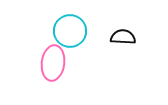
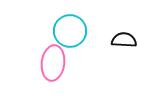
black semicircle: moved 1 px right, 3 px down
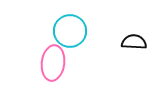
black semicircle: moved 10 px right, 2 px down
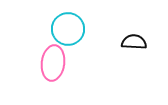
cyan circle: moved 2 px left, 2 px up
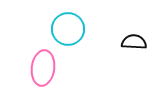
pink ellipse: moved 10 px left, 5 px down
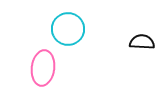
black semicircle: moved 8 px right
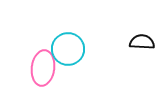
cyan circle: moved 20 px down
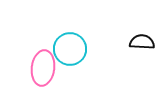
cyan circle: moved 2 px right
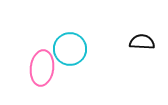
pink ellipse: moved 1 px left
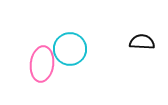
pink ellipse: moved 4 px up
